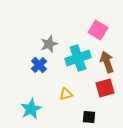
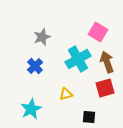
pink square: moved 2 px down
gray star: moved 7 px left, 7 px up
cyan cross: moved 1 px down; rotated 10 degrees counterclockwise
blue cross: moved 4 px left, 1 px down
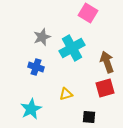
pink square: moved 10 px left, 19 px up
cyan cross: moved 6 px left, 11 px up
blue cross: moved 1 px right, 1 px down; rotated 28 degrees counterclockwise
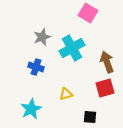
black square: moved 1 px right
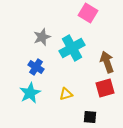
blue cross: rotated 14 degrees clockwise
cyan star: moved 1 px left, 16 px up
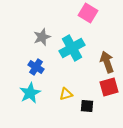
red square: moved 4 px right, 1 px up
black square: moved 3 px left, 11 px up
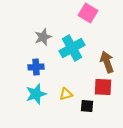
gray star: moved 1 px right
blue cross: rotated 35 degrees counterclockwise
red square: moved 6 px left; rotated 18 degrees clockwise
cyan star: moved 6 px right, 1 px down; rotated 10 degrees clockwise
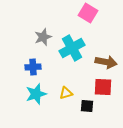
brown arrow: moved 1 px left; rotated 120 degrees clockwise
blue cross: moved 3 px left
yellow triangle: moved 1 px up
